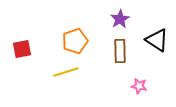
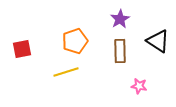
black triangle: moved 1 px right, 1 px down
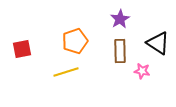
black triangle: moved 2 px down
pink star: moved 3 px right, 15 px up
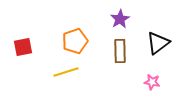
black triangle: rotated 50 degrees clockwise
red square: moved 1 px right, 2 px up
pink star: moved 10 px right, 11 px down
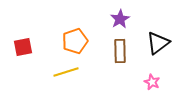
pink star: rotated 14 degrees clockwise
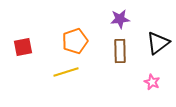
purple star: rotated 24 degrees clockwise
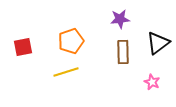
orange pentagon: moved 4 px left
brown rectangle: moved 3 px right, 1 px down
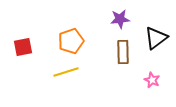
black triangle: moved 2 px left, 5 px up
pink star: moved 2 px up
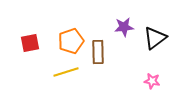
purple star: moved 4 px right, 8 px down
black triangle: moved 1 px left
red square: moved 7 px right, 4 px up
brown rectangle: moved 25 px left
pink star: moved 1 px down; rotated 14 degrees counterclockwise
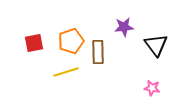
black triangle: moved 1 px right, 7 px down; rotated 30 degrees counterclockwise
red square: moved 4 px right
pink star: moved 7 px down
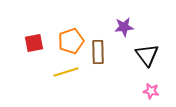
black triangle: moved 9 px left, 10 px down
pink star: moved 1 px left, 3 px down
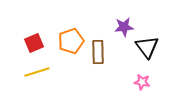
red square: rotated 12 degrees counterclockwise
black triangle: moved 8 px up
yellow line: moved 29 px left
pink star: moved 9 px left, 9 px up
